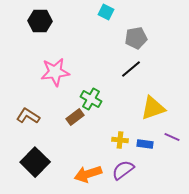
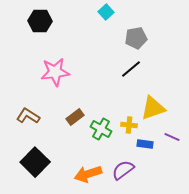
cyan square: rotated 21 degrees clockwise
green cross: moved 10 px right, 30 px down
yellow cross: moved 9 px right, 15 px up
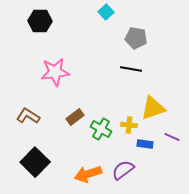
gray pentagon: rotated 20 degrees clockwise
black line: rotated 50 degrees clockwise
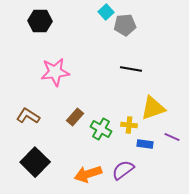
gray pentagon: moved 11 px left, 13 px up; rotated 15 degrees counterclockwise
brown rectangle: rotated 12 degrees counterclockwise
